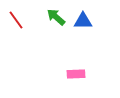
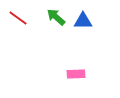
red line: moved 2 px right, 2 px up; rotated 18 degrees counterclockwise
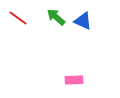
blue triangle: rotated 24 degrees clockwise
pink rectangle: moved 2 px left, 6 px down
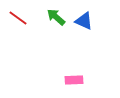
blue triangle: moved 1 px right
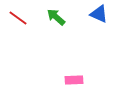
blue triangle: moved 15 px right, 7 px up
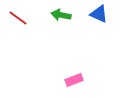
green arrow: moved 5 px right, 2 px up; rotated 30 degrees counterclockwise
pink rectangle: rotated 18 degrees counterclockwise
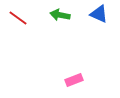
green arrow: moved 1 px left
